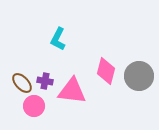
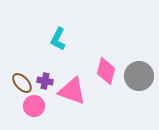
pink triangle: rotated 12 degrees clockwise
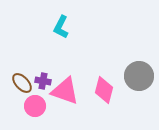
cyan L-shape: moved 3 px right, 12 px up
pink diamond: moved 2 px left, 19 px down
purple cross: moved 2 px left
pink triangle: moved 7 px left
pink circle: moved 1 px right
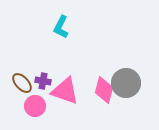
gray circle: moved 13 px left, 7 px down
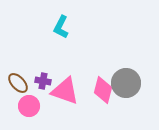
brown ellipse: moved 4 px left
pink diamond: moved 1 px left
pink circle: moved 6 px left
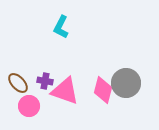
purple cross: moved 2 px right
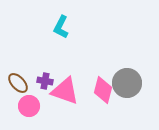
gray circle: moved 1 px right
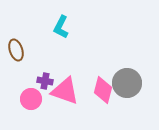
brown ellipse: moved 2 px left, 33 px up; rotated 25 degrees clockwise
pink circle: moved 2 px right, 7 px up
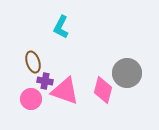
brown ellipse: moved 17 px right, 12 px down
gray circle: moved 10 px up
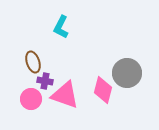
pink triangle: moved 4 px down
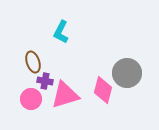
cyan L-shape: moved 5 px down
pink triangle: rotated 36 degrees counterclockwise
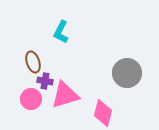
pink diamond: moved 23 px down
